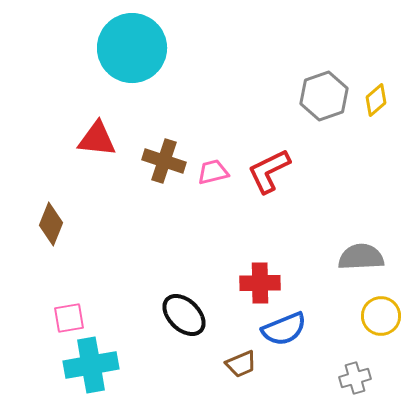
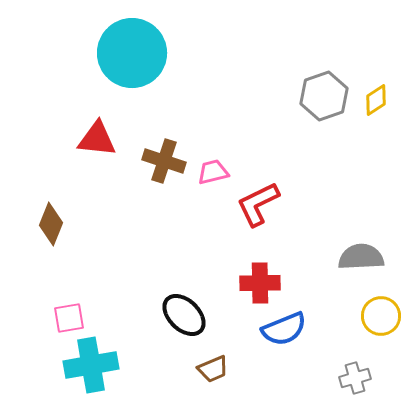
cyan circle: moved 5 px down
yellow diamond: rotated 8 degrees clockwise
red L-shape: moved 11 px left, 33 px down
brown trapezoid: moved 28 px left, 5 px down
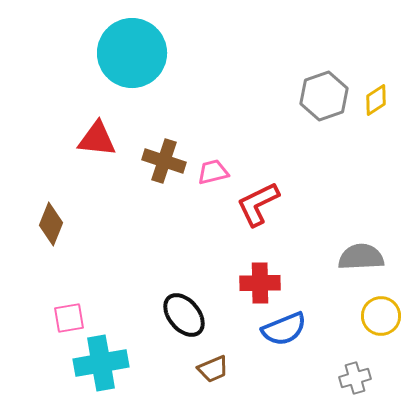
black ellipse: rotated 6 degrees clockwise
cyan cross: moved 10 px right, 2 px up
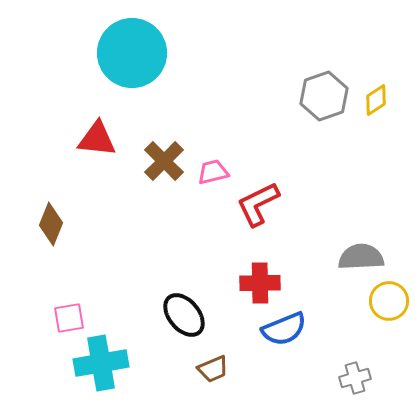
brown cross: rotated 27 degrees clockwise
yellow circle: moved 8 px right, 15 px up
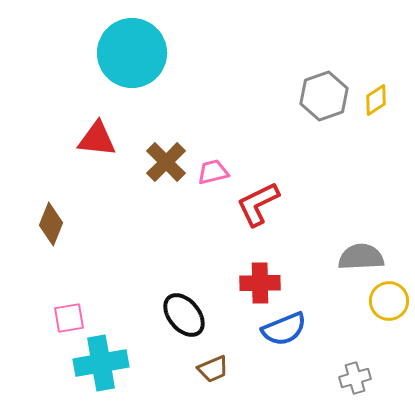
brown cross: moved 2 px right, 1 px down
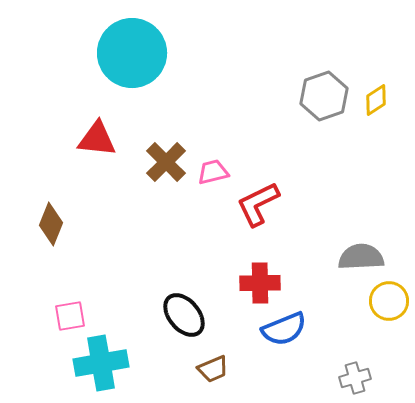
pink square: moved 1 px right, 2 px up
